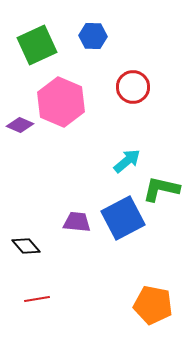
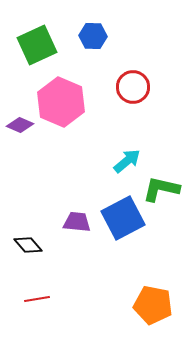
black diamond: moved 2 px right, 1 px up
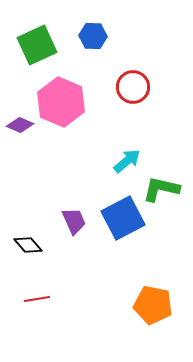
purple trapezoid: moved 3 px left, 1 px up; rotated 60 degrees clockwise
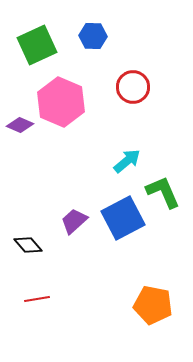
green L-shape: moved 2 px right, 3 px down; rotated 54 degrees clockwise
purple trapezoid: rotated 108 degrees counterclockwise
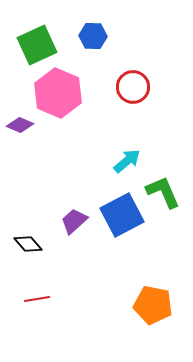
pink hexagon: moved 3 px left, 9 px up
blue square: moved 1 px left, 3 px up
black diamond: moved 1 px up
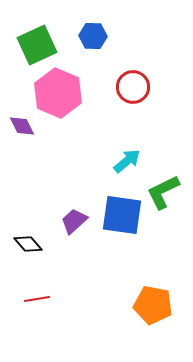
purple diamond: moved 2 px right, 1 px down; rotated 40 degrees clockwise
green L-shape: rotated 93 degrees counterclockwise
blue square: rotated 36 degrees clockwise
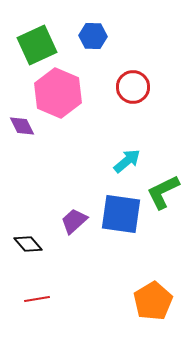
blue square: moved 1 px left, 1 px up
orange pentagon: moved 4 px up; rotated 30 degrees clockwise
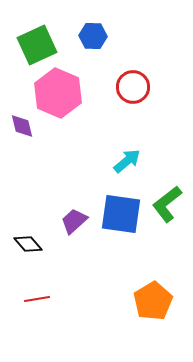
purple diamond: rotated 12 degrees clockwise
green L-shape: moved 4 px right, 12 px down; rotated 12 degrees counterclockwise
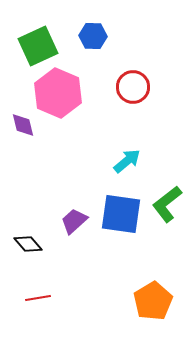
green square: moved 1 px right, 1 px down
purple diamond: moved 1 px right, 1 px up
red line: moved 1 px right, 1 px up
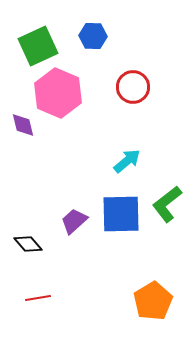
blue square: rotated 9 degrees counterclockwise
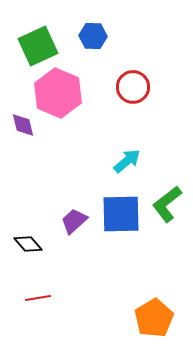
orange pentagon: moved 1 px right, 17 px down
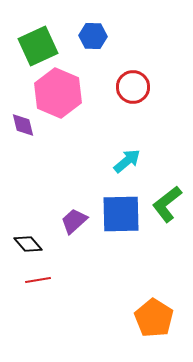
red line: moved 18 px up
orange pentagon: rotated 9 degrees counterclockwise
